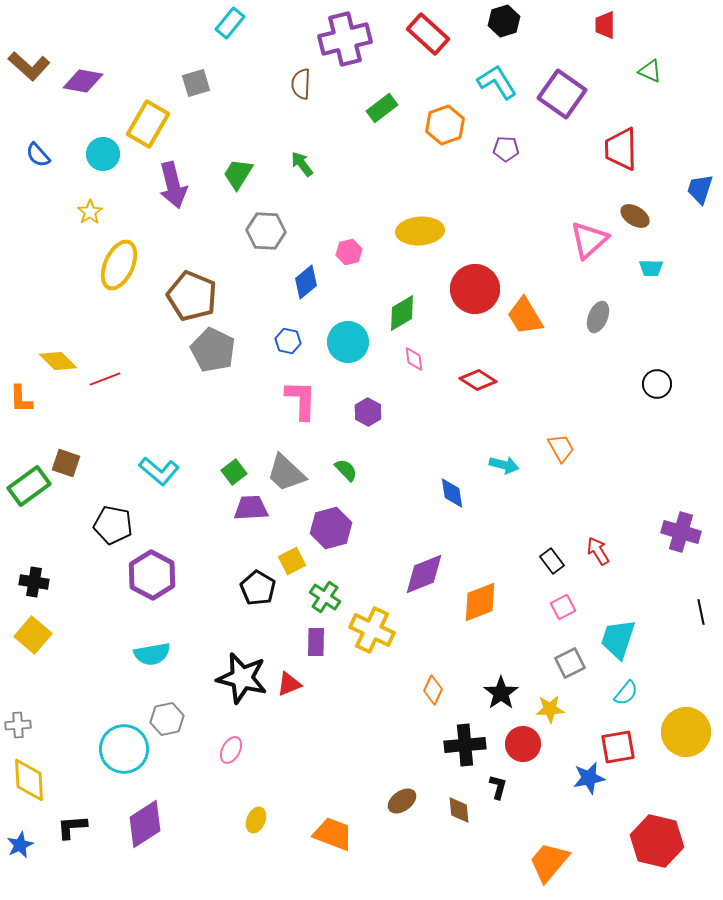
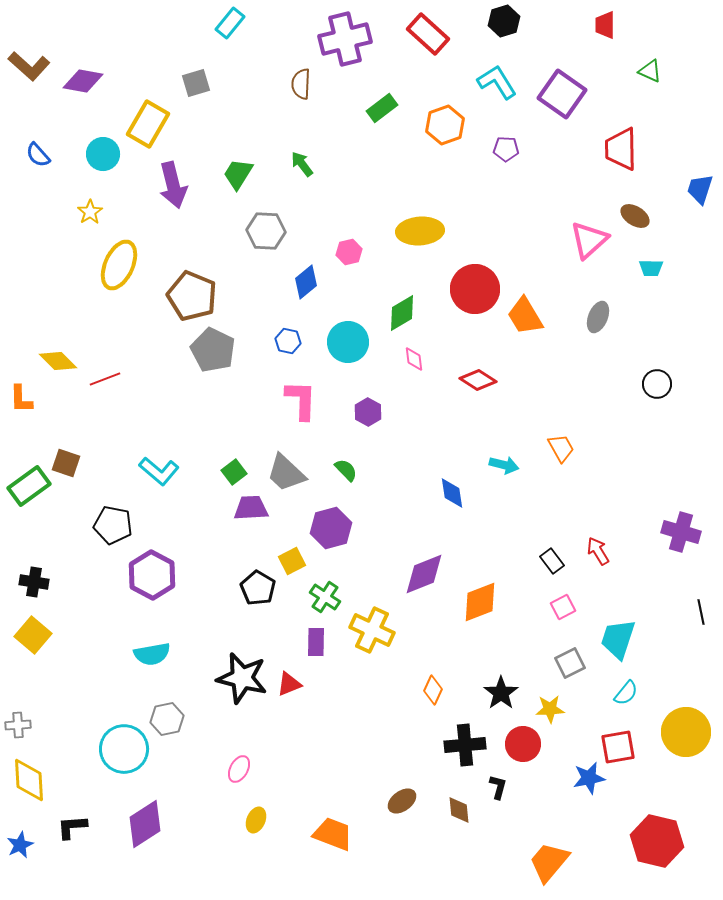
pink ellipse at (231, 750): moved 8 px right, 19 px down
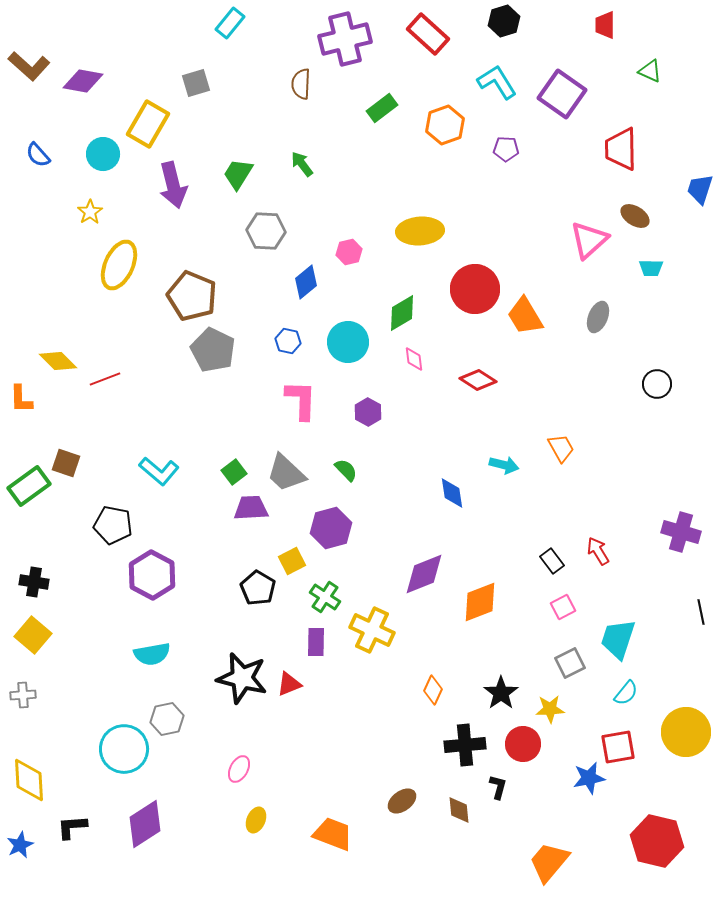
gray cross at (18, 725): moved 5 px right, 30 px up
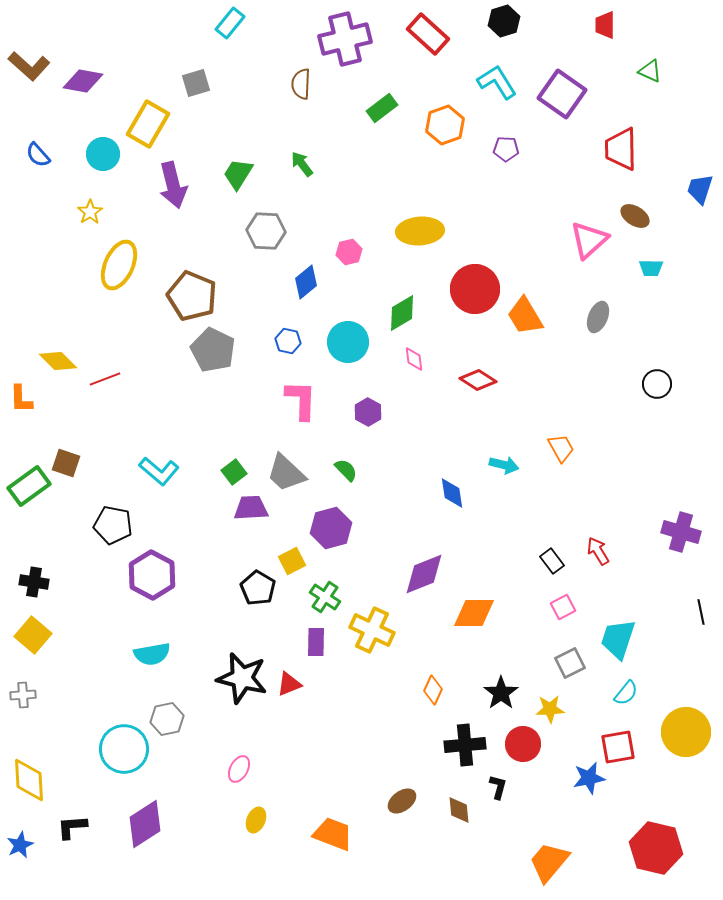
orange diamond at (480, 602): moved 6 px left, 11 px down; rotated 21 degrees clockwise
red hexagon at (657, 841): moved 1 px left, 7 px down
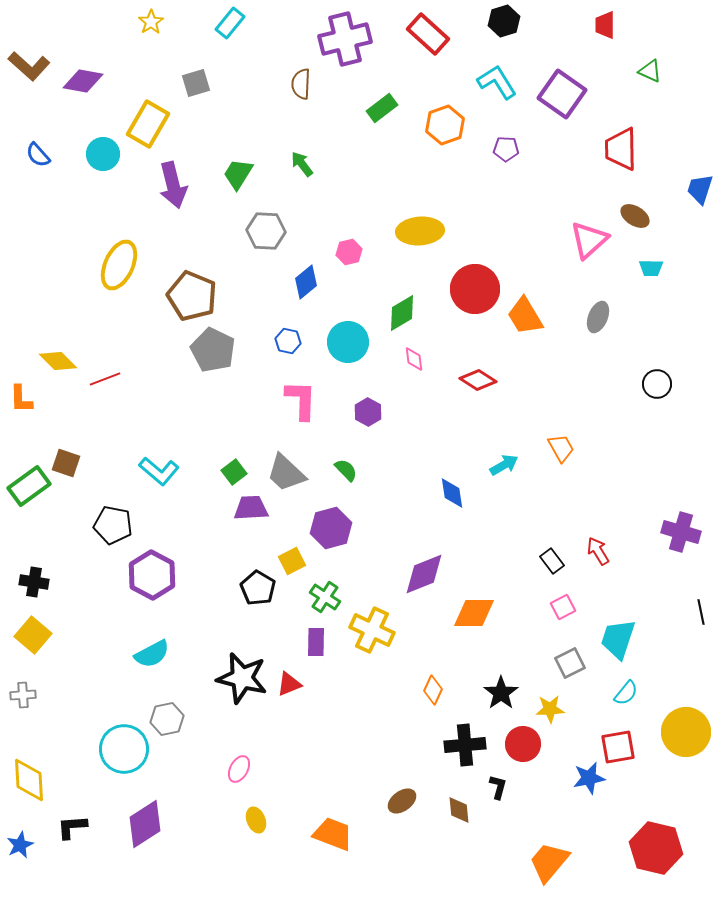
yellow star at (90, 212): moved 61 px right, 190 px up
cyan arrow at (504, 465): rotated 44 degrees counterclockwise
cyan semicircle at (152, 654): rotated 18 degrees counterclockwise
yellow ellipse at (256, 820): rotated 45 degrees counterclockwise
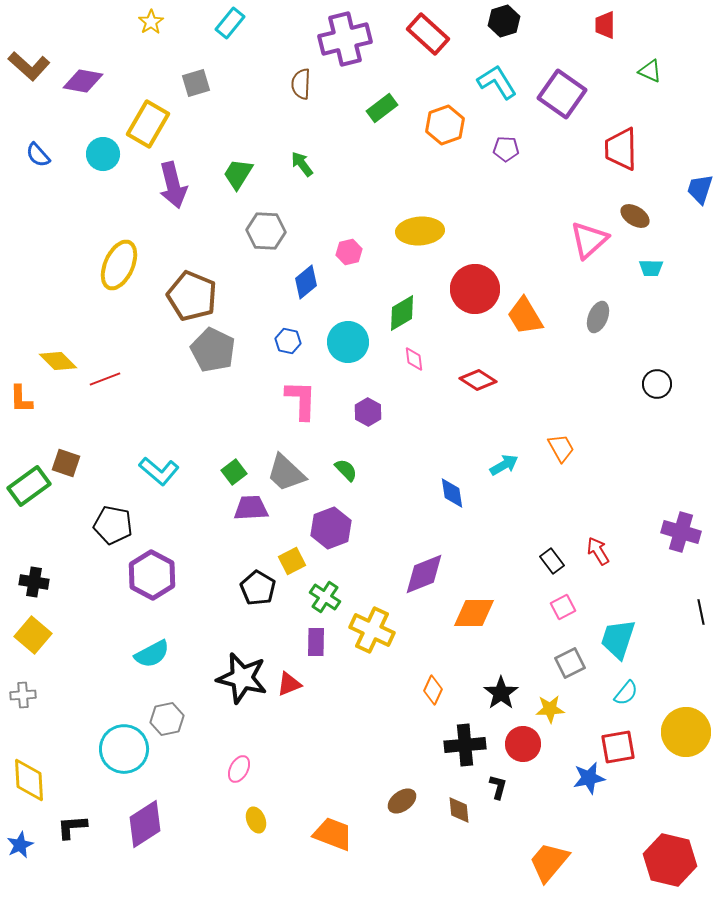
purple hexagon at (331, 528): rotated 6 degrees counterclockwise
red hexagon at (656, 848): moved 14 px right, 12 px down
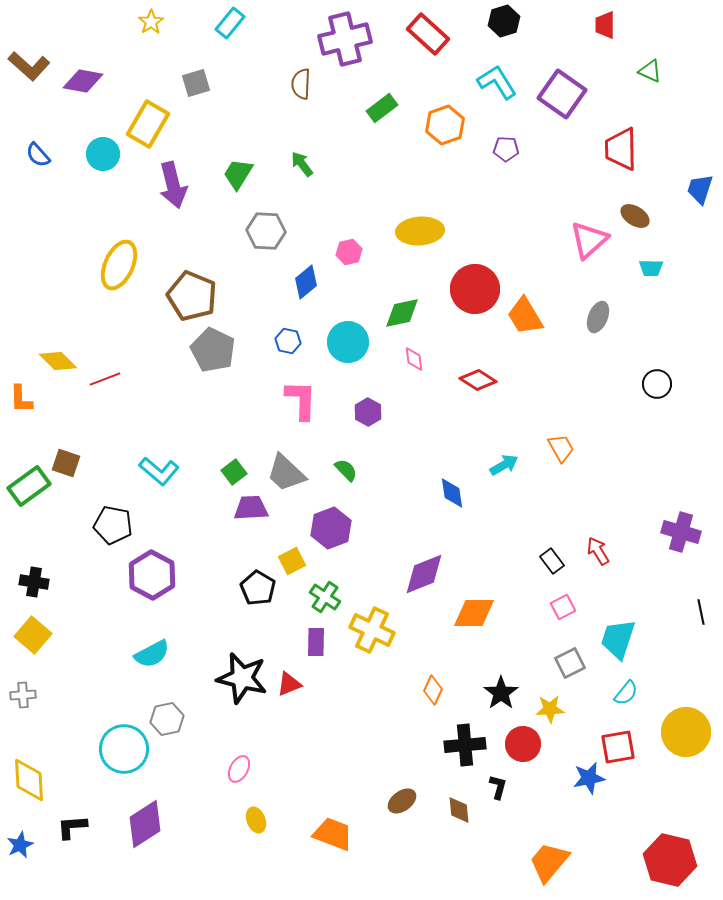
green diamond at (402, 313): rotated 18 degrees clockwise
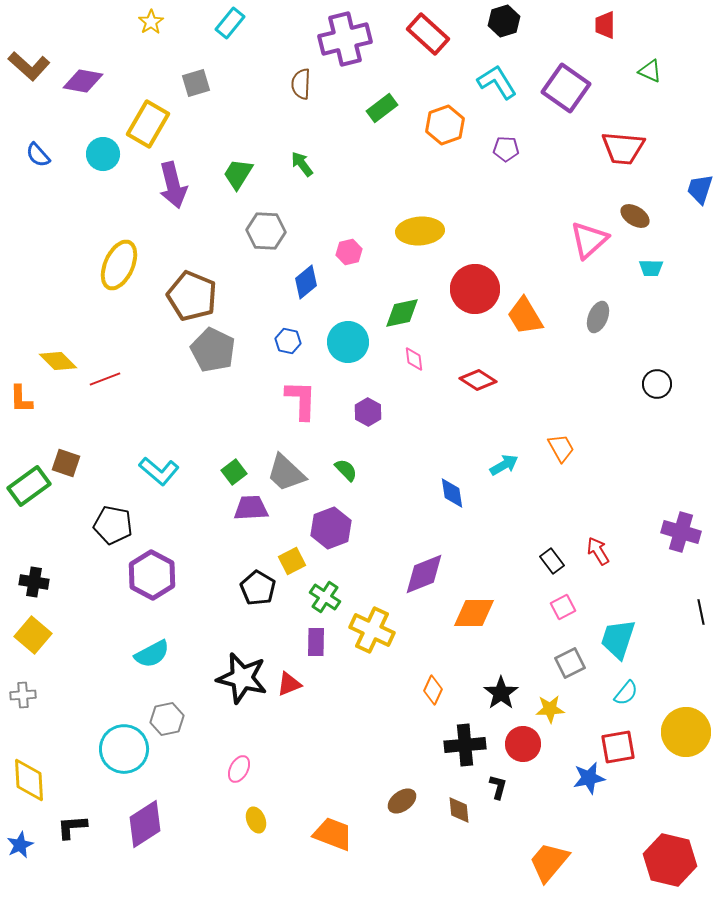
purple square at (562, 94): moved 4 px right, 6 px up
red trapezoid at (621, 149): moved 2 px right, 1 px up; rotated 84 degrees counterclockwise
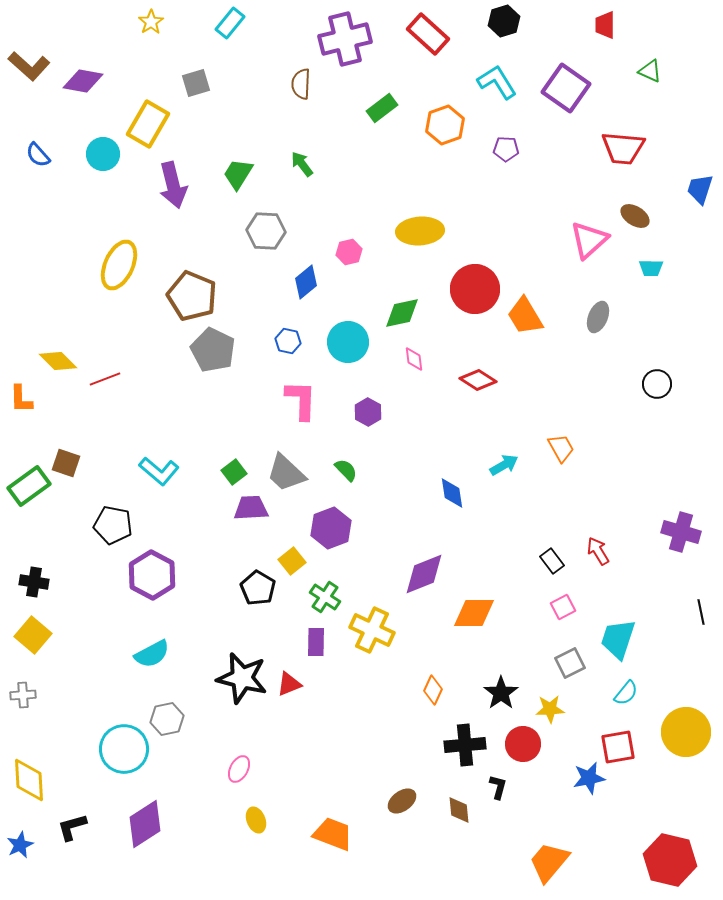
yellow square at (292, 561): rotated 12 degrees counterclockwise
black L-shape at (72, 827): rotated 12 degrees counterclockwise
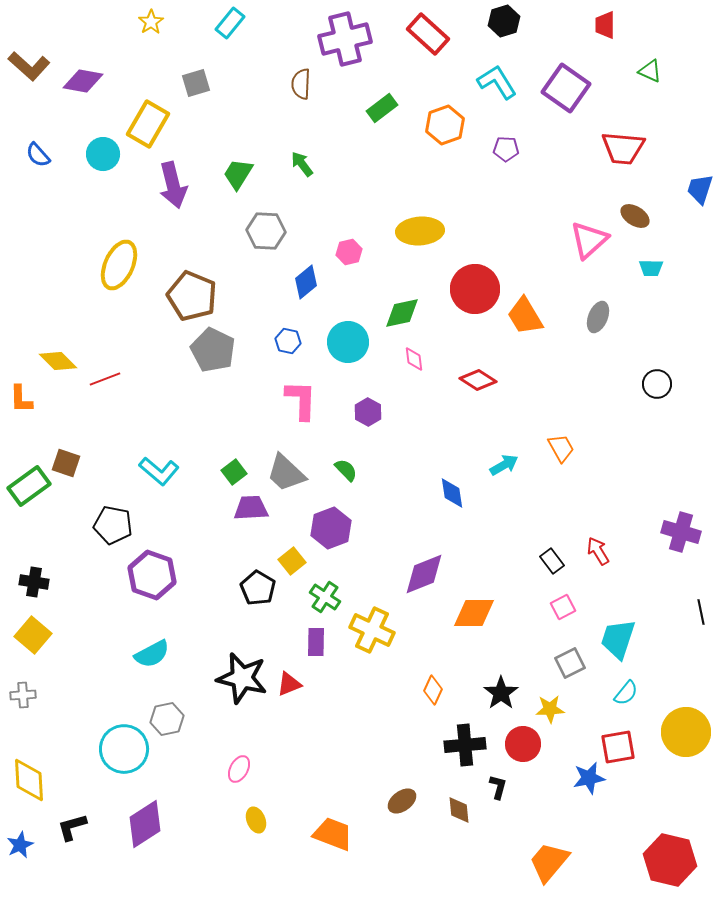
purple hexagon at (152, 575): rotated 9 degrees counterclockwise
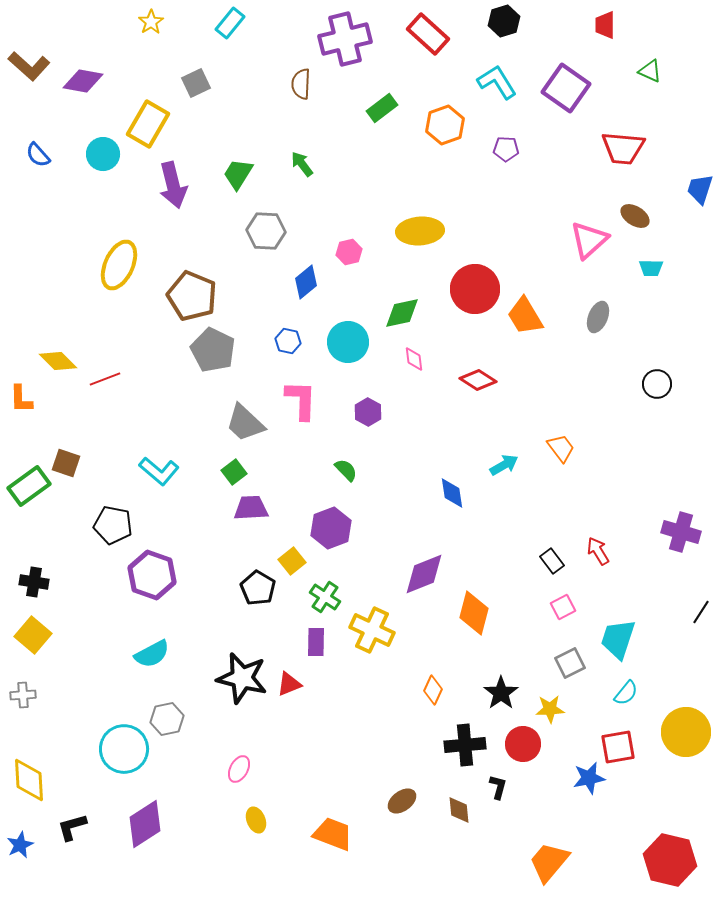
gray square at (196, 83): rotated 8 degrees counterclockwise
orange trapezoid at (561, 448): rotated 8 degrees counterclockwise
gray trapezoid at (286, 473): moved 41 px left, 50 px up
black line at (701, 612): rotated 45 degrees clockwise
orange diamond at (474, 613): rotated 75 degrees counterclockwise
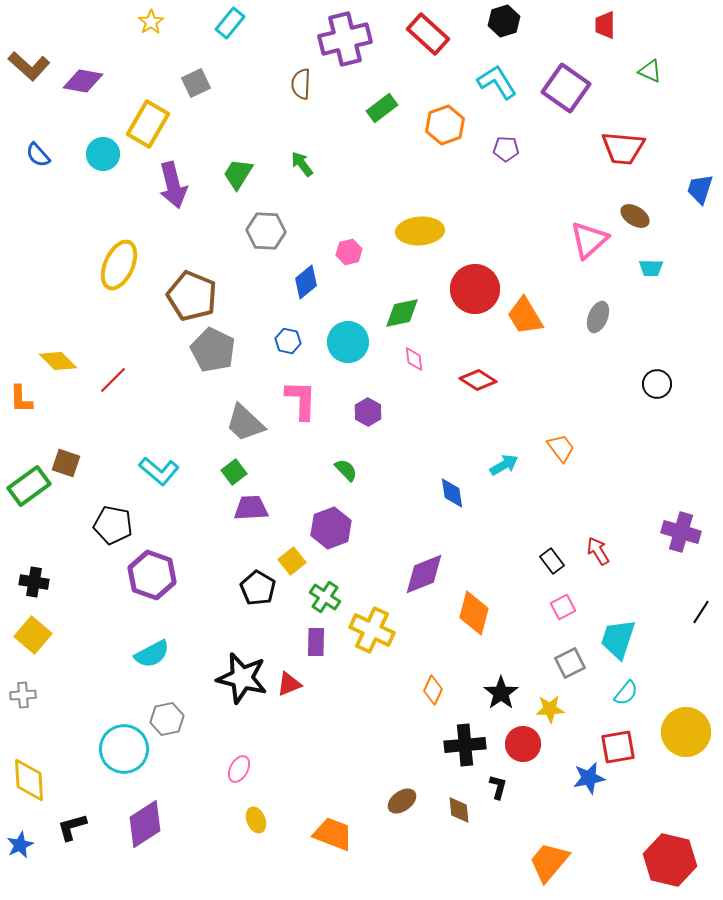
red line at (105, 379): moved 8 px right, 1 px down; rotated 24 degrees counterclockwise
